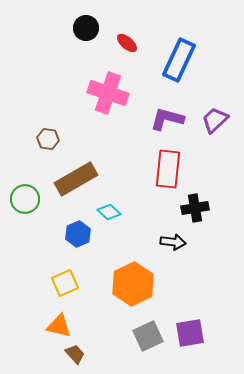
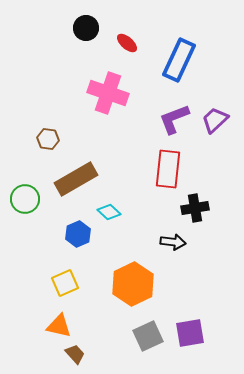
purple L-shape: moved 7 px right; rotated 36 degrees counterclockwise
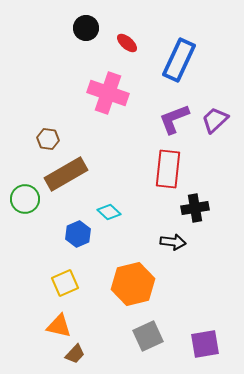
brown rectangle: moved 10 px left, 5 px up
orange hexagon: rotated 12 degrees clockwise
purple square: moved 15 px right, 11 px down
brown trapezoid: rotated 85 degrees clockwise
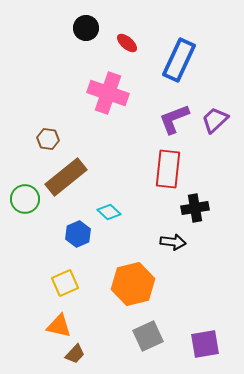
brown rectangle: moved 3 px down; rotated 9 degrees counterclockwise
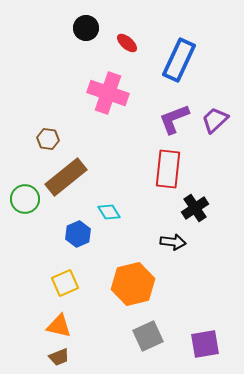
black cross: rotated 24 degrees counterclockwise
cyan diamond: rotated 15 degrees clockwise
brown trapezoid: moved 16 px left, 3 px down; rotated 25 degrees clockwise
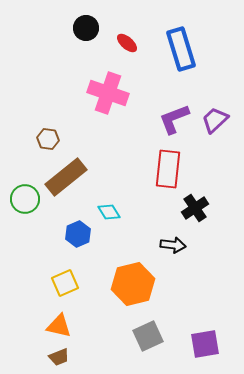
blue rectangle: moved 2 px right, 11 px up; rotated 42 degrees counterclockwise
black arrow: moved 3 px down
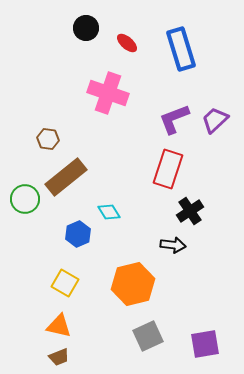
red rectangle: rotated 12 degrees clockwise
black cross: moved 5 px left, 3 px down
yellow square: rotated 36 degrees counterclockwise
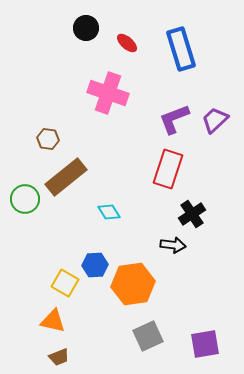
black cross: moved 2 px right, 3 px down
blue hexagon: moved 17 px right, 31 px down; rotated 20 degrees clockwise
orange hexagon: rotated 6 degrees clockwise
orange triangle: moved 6 px left, 5 px up
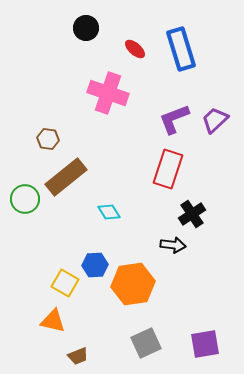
red ellipse: moved 8 px right, 6 px down
gray square: moved 2 px left, 7 px down
brown trapezoid: moved 19 px right, 1 px up
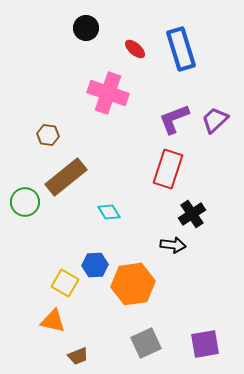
brown hexagon: moved 4 px up
green circle: moved 3 px down
